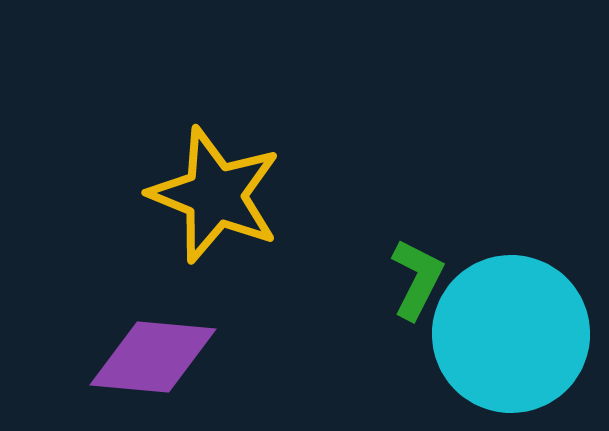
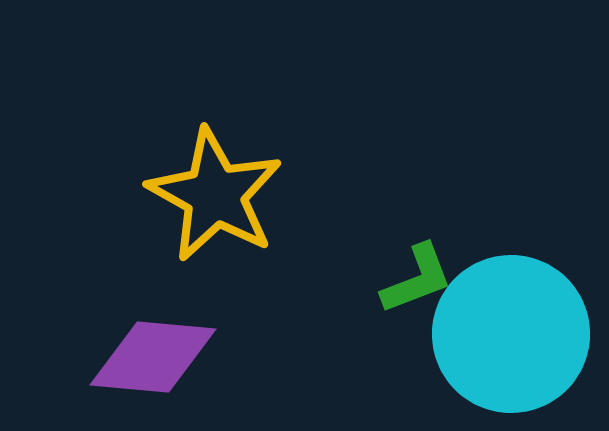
yellow star: rotated 7 degrees clockwise
green L-shape: rotated 42 degrees clockwise
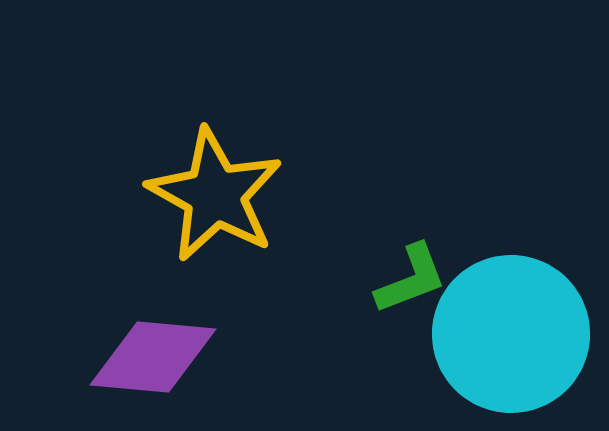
green L-shape: moved 6 px left
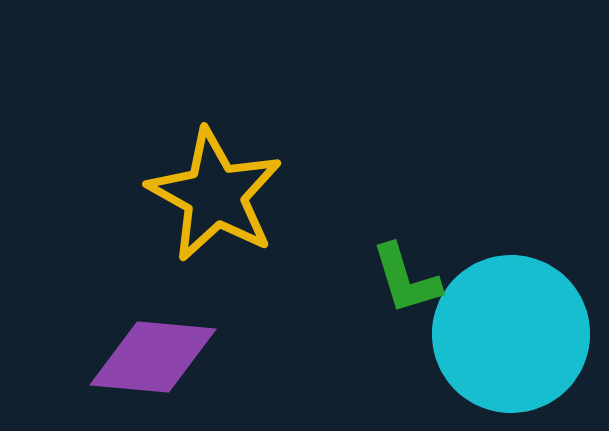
green L-shape: moved 5 px left; rotated 94 degrees clockwise
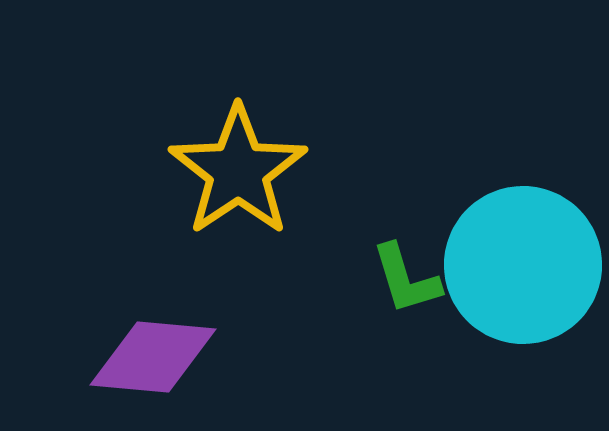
yellow star: moved 23 px right, 24 px up; rotated 9 degrees clockwise
cyan circle: moved 12 px right, 69 px up
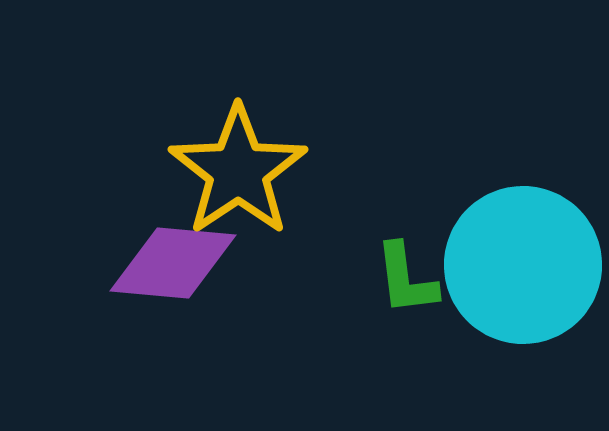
green L-shape: rotated 10 degrees clockwise
purple diamond: moved 20 px right, 94 px up
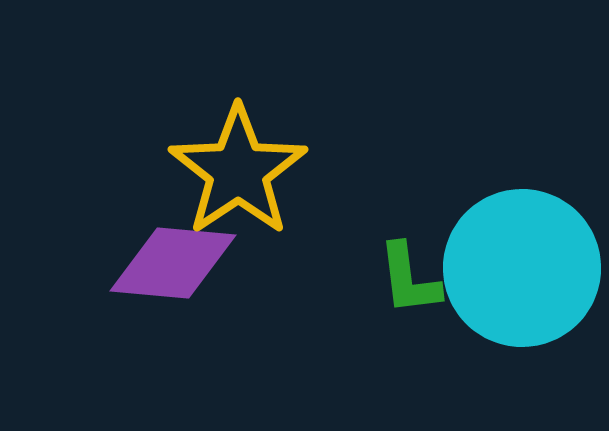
cyan circle: moved 1 px left, 3 px down
green L-shape: moved 3 px right
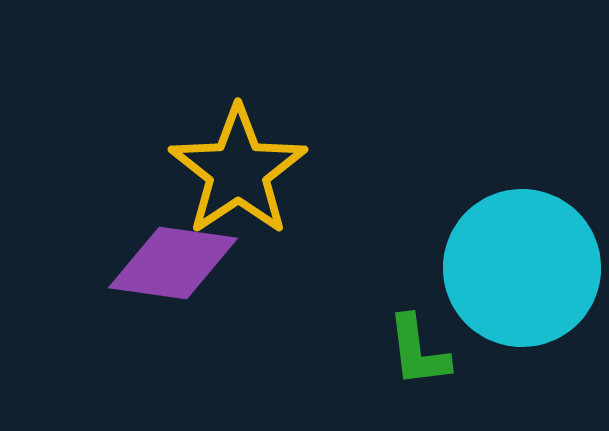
purple diamond: rotated 3 degrees clockwise
green L-shape: moved 9 px right, 72 px down
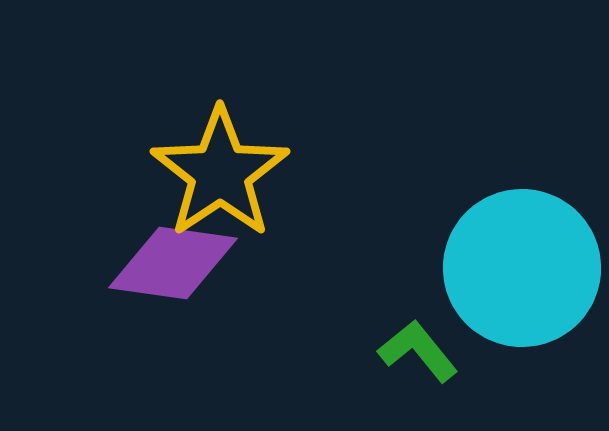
yellow star: moved 18 px left, 2 px down
green L-shape: rotated 148 degrees clockwise
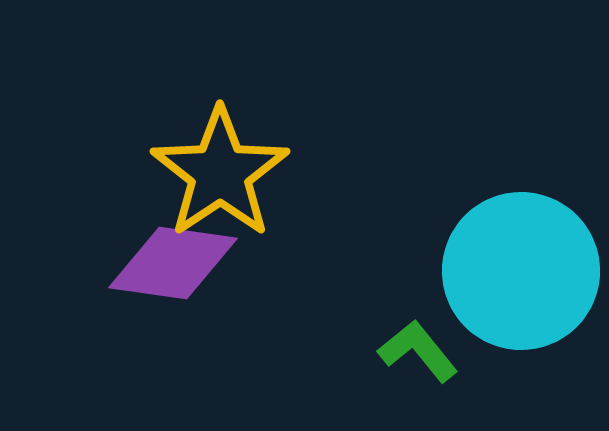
cyan circle: moved 1 px left, 3 px down
